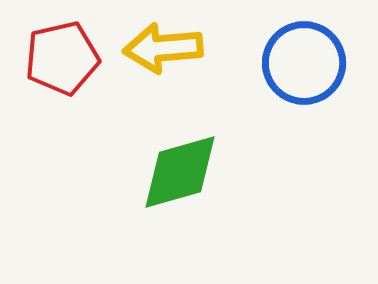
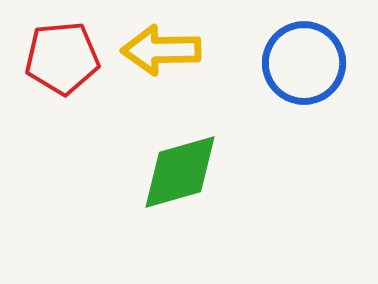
yellow arrow: moved 2 px left, 2 px down; rotated 4 degrees clockwise
red pentagon: rotated 8 degrees clockwise
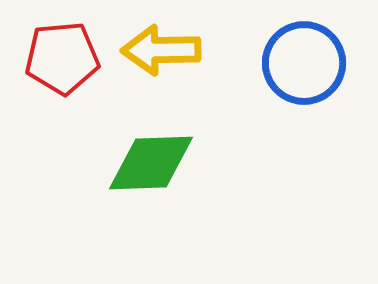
green diamond: moved 29 px left, 9 px up; rotated 14 degrees clockwise
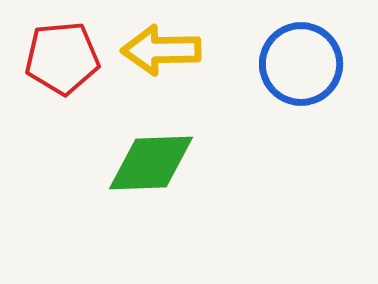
blue circle: moved 3 px left, 1 px down
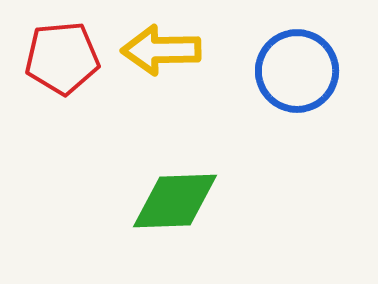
blue circle: moved 4 px left, 7 px down
green diamond: moved 24 px right, 38 px down
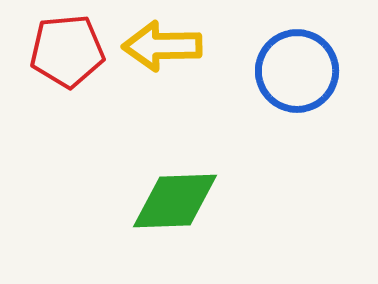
yellow arrow: moved 1 px right, 4 px up
red pentagon: moved 5 px right, 7 px up
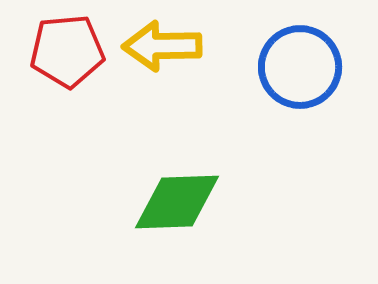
blue circle: moved 3 px right, 4 px up
green diamond: moved 2 px right, 1 px down
